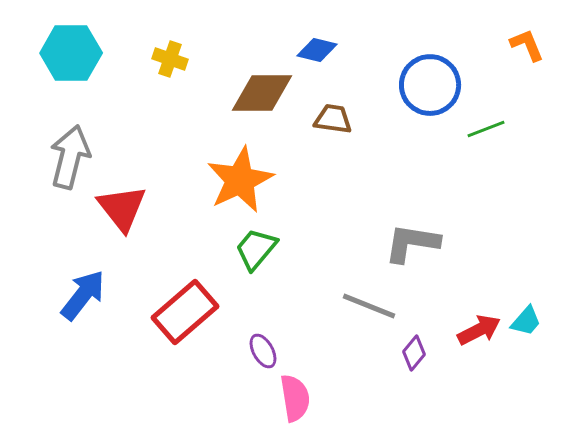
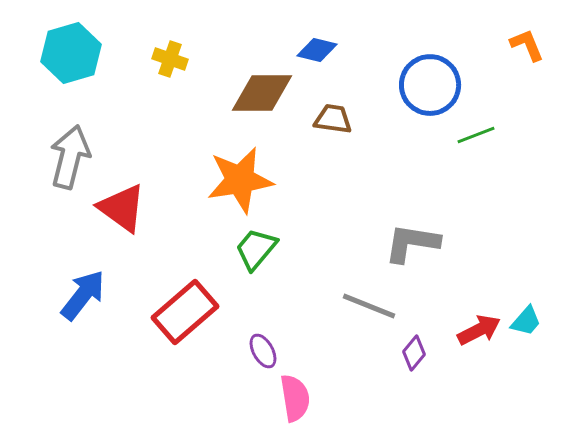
cyan hexagon: rotated 16 degrees counterclockwise
green line: moved 10 px left, 6 px down
orange star: rotated 16 degrees clockwise
red triangle: rotated 16 degrees counterclockwise
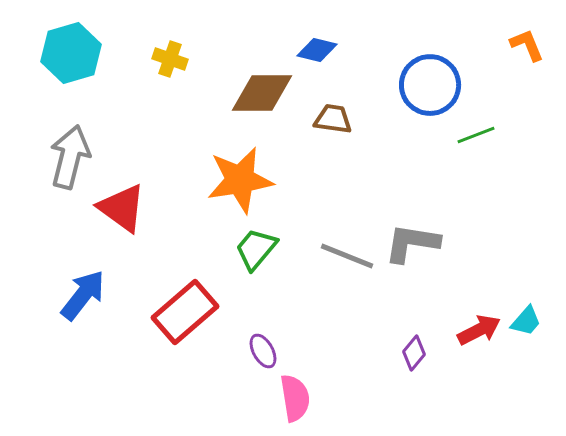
gray line: moved 22 px left, 50 px up
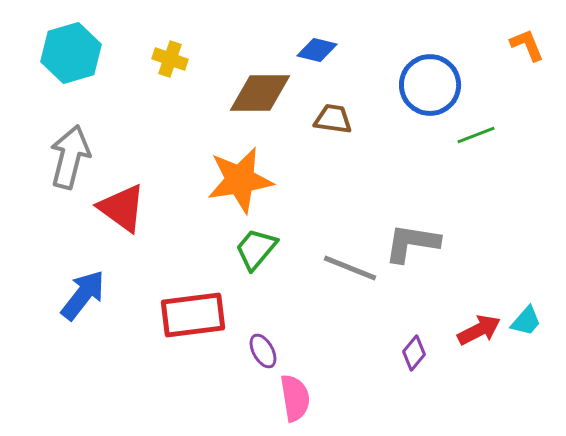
brown diamond: moved 2 px left
gray line: moved 3 px right, 12 px down
red rectangle: moved 8 px right, 3 px down; rotated 34 degrees clockwise
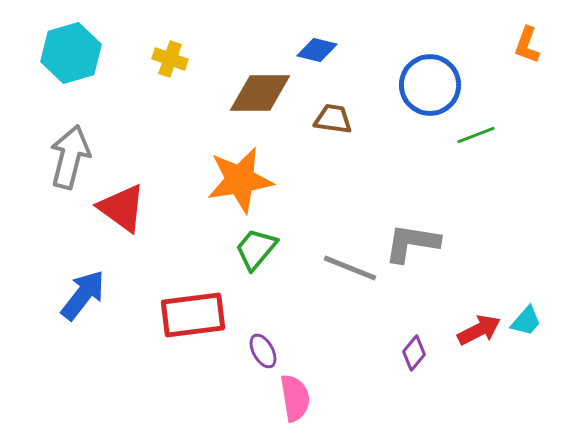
orange L-shape: rotated 138 degrees counterclockwise
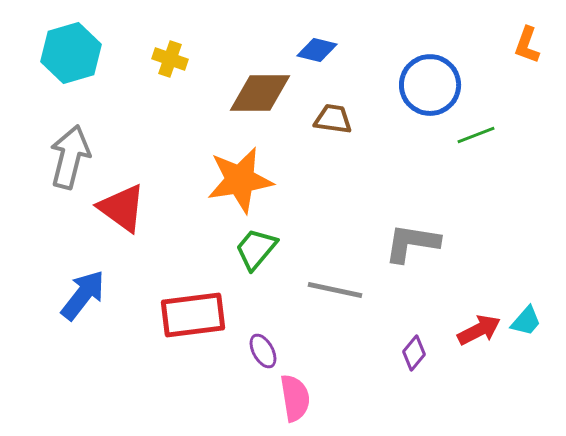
gray line: moved 15 px left, 22 px down; rotated 10 degrees counterclockwise
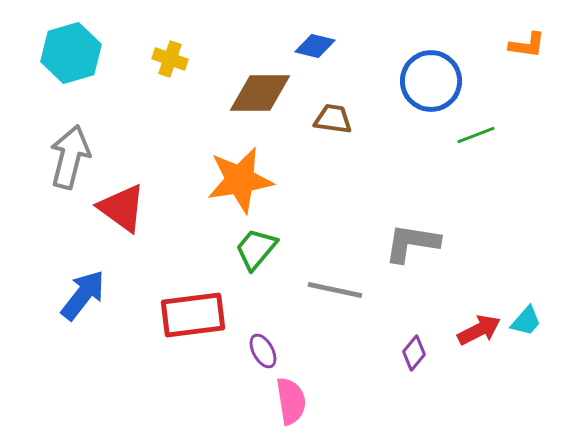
orange L-shape: rotated 102 degrees counterclockwise
blue diamond: moved 2 px left, 4 px up
blue circle: moved 1 px right, 4 px up
pink semicircle: moved 4 px left, 3 px down
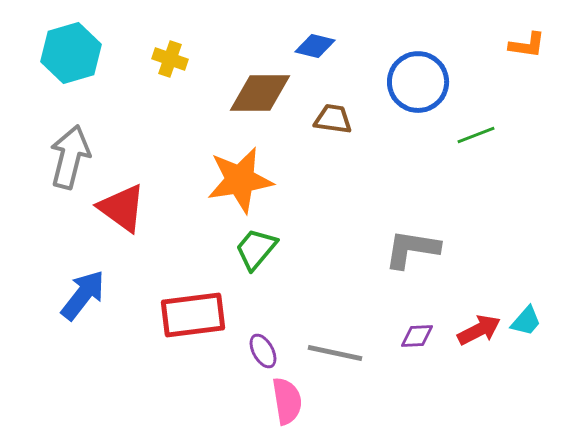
blue circle: moved 13 px left, 1 px down
gray L-shape: moved 6 px down
gray line: moved 63 px down
purple diamond: moved 3 px right, 17 px up; rotated 48 degrees clockwise
pink semicircle: moved 4 px left
